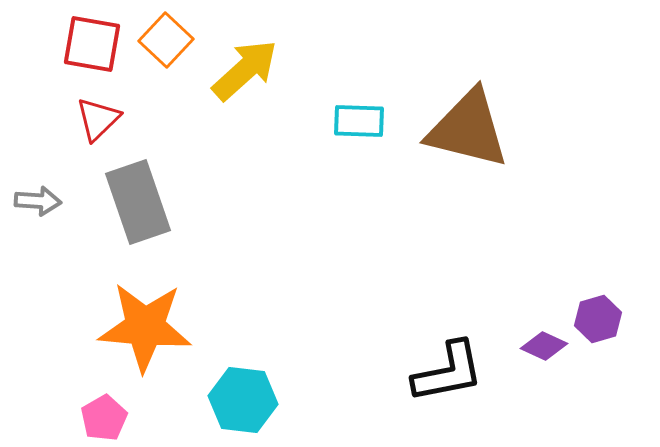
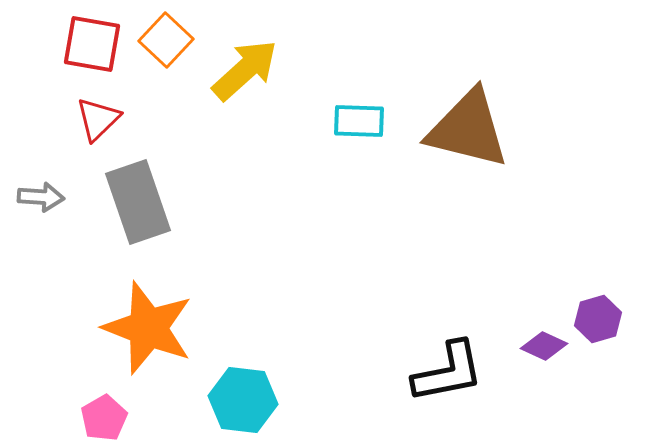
gray arrow: moved 3 px right, 4 px up
orange star: moved 3 px right, 1 px down; rotated 16 degrees clockwise
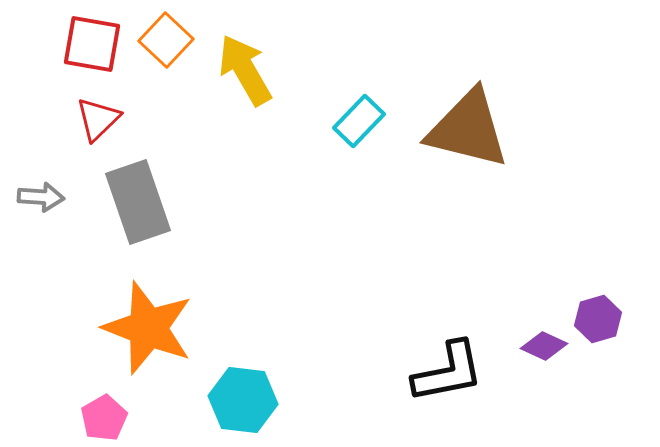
yellow arrow: rotated 78 degrees counterclockwise
cyan rectangle: rotated 48 degrees counterclockwise
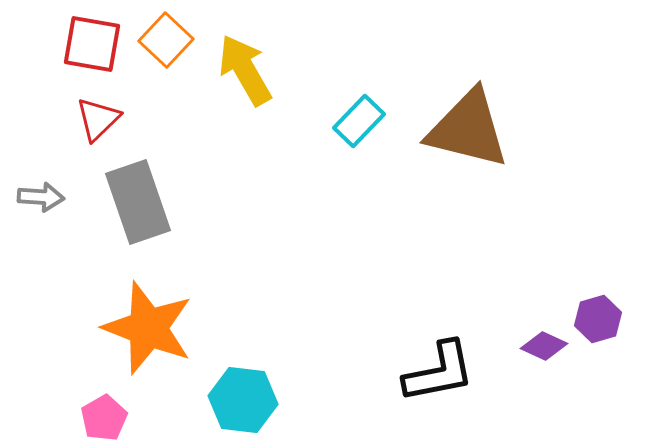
black L-shape: moved 9 px left
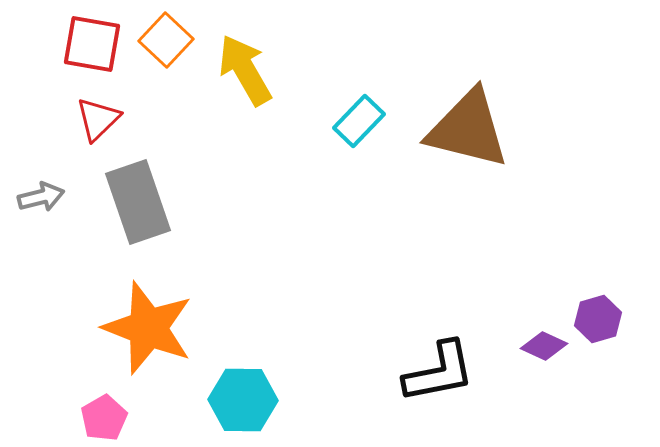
gray arrow: rotated 18 degrees counterclockwise
cyan hexagon: rotated 6 degrees counterclockwise
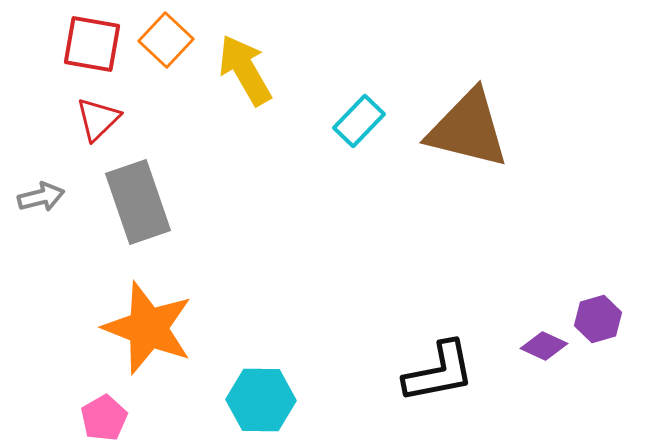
cyan hexagon: moved 18 px right
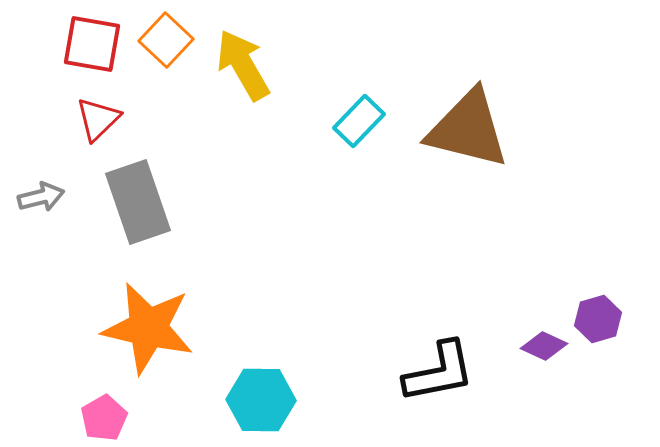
yellow arrow: moved 2 px left, 5 px up
orange star: rotated 8 degrees counterclockwise
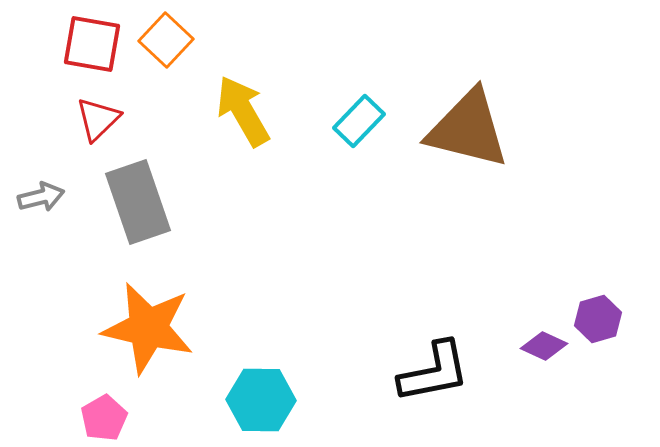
yellow arrow: moved 46 px down
black L-shape: moved 5 px left
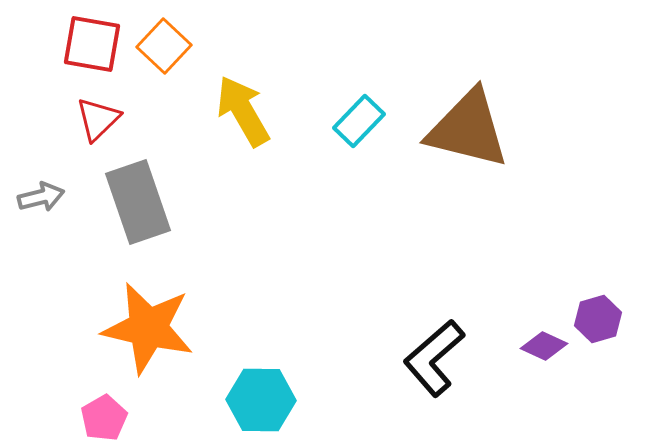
orange square: moved 2 px left, 6 px down
black L-shape: moved 14 px up; rotated 150 degrees clockwise
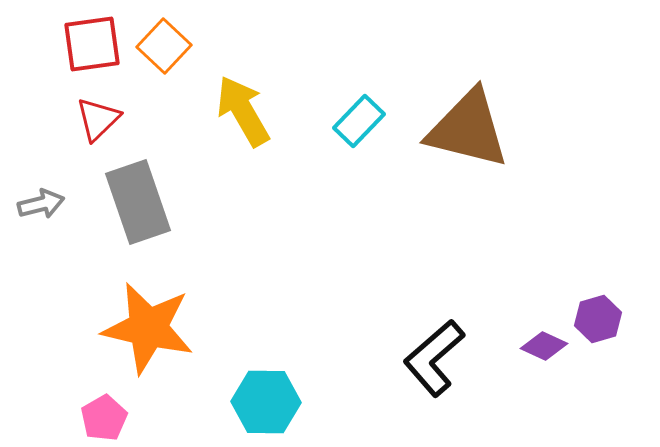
red square: rotated 18 degrees counterclockwise
gray arrow: moved 7 px down
cyan hexagon: moved 5 px right, 2 px down
